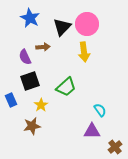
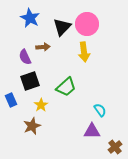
brown star: rotated 12 degrees counterclockwise
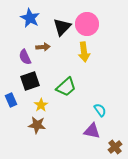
brown star: moved 5 px right, 1 px up; rotated 30 degrees clockwise
purple triangle: rotated 12 degrees clockwise
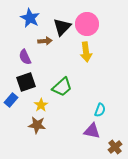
brown arrow: moved 2 px right, 6 px up
yellow arrow: moved 2 px right
black square: moved 4 px left, 1 px down
green trapezoid: moved 4 px left
blue rectangle: rotated 64 degrees clockwise
cyan semicircle: rotated 56 degrees clockwise
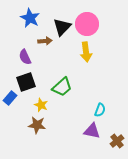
blue rectangle: moved 1 px left, 2 px up
yellow star: rotated 16 degrees counterclockwise
brown cross: moved 2 px right, 6 px up
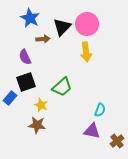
brown arrow: moved 2 px left, 2 px up
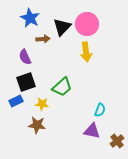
blue rectangle: moved 6 px right, 3 px down; rotated 24 degrees clockwise
yellow star: moved 1 px right, 1 px up; rotated 16 degrees counterclockwise
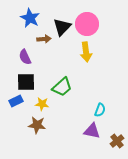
brown arrow: moved 1 px right
black square: rotated 18 degrees clockwise
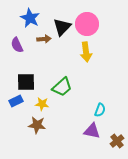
purple semicircle: moved 8 px left, 12 px up
